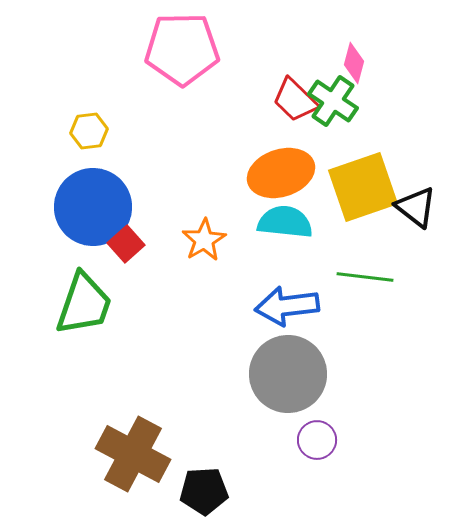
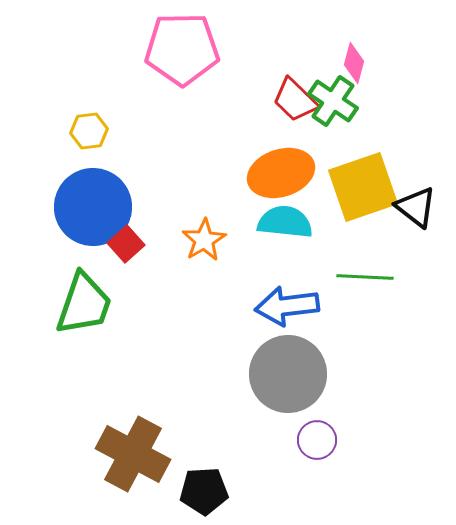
green line: rotated 4 degrees counterclockwise
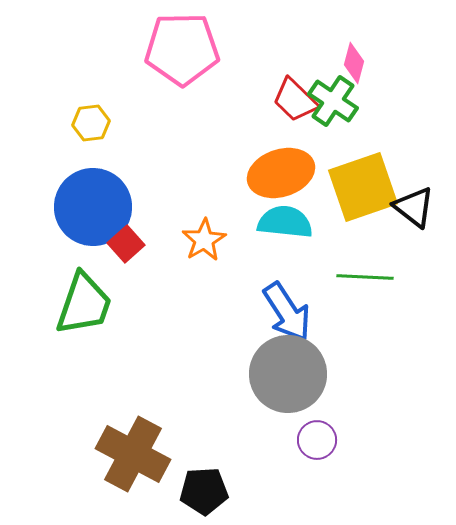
yellow hexagon: moved 2 px right, 8 px up
black triangle: moved 2 px left
blue arrow: moved 6 px down; rotated 116 degrees counterclockwise
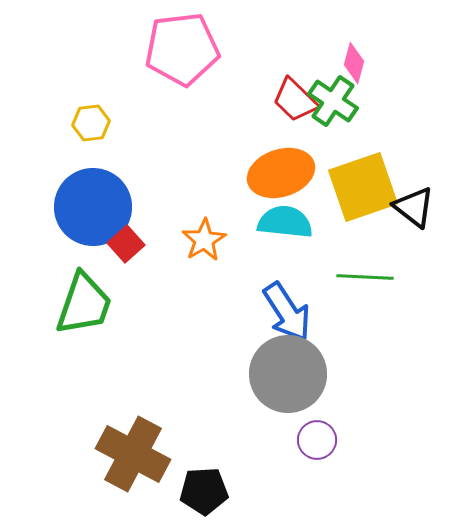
pink pentagon: rotated 6 degrees counterclockwise
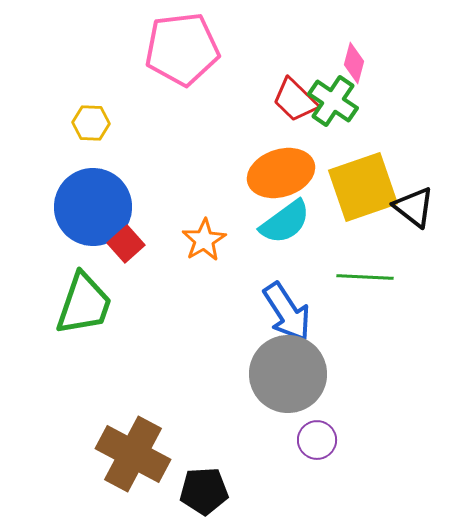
yellow hexagon: rotated 9 degrees clockwise
cyan semicircle: rotated 138 degrees clockwise
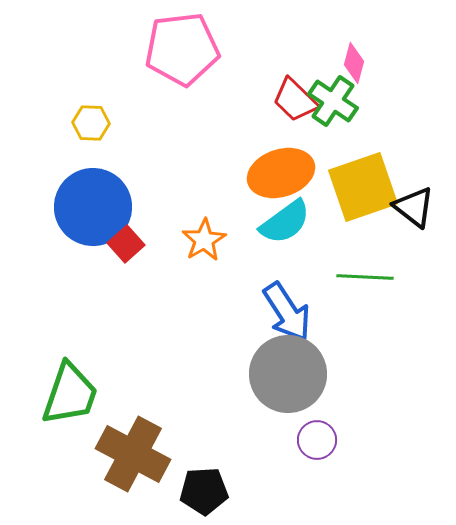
green trapezoid: moved 14 px left, 90 px down
